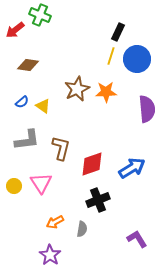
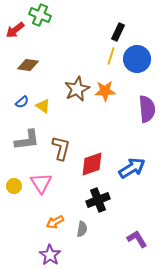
orange star: moved 1 px left, 1 px up
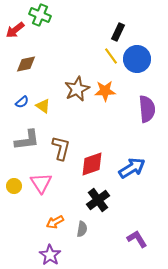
yellow line: rotated 54 degrees counterclockwise
brown diamond: moved 2 px left, 1 px up; rotated 20 degrees counterclockwise
black cross: rotated 15 degrees counterclockwise
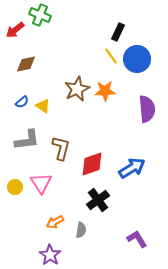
yellow circle: moved 1 px right, 1 px down
gray semicircle: moved 1 px left, 1 px down
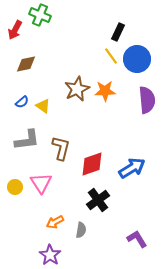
red arrow: rotated 24 degrees counterclockwise
purple semicircle: moved 9 px up
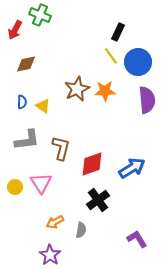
blue circle: moved 1 px right, 3 px down
blue semicircle: rotated 48 degrees counterclockwise
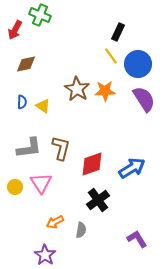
blue circle: moved 2 px down
brown star: rotated 15 degrees counterclockwise
purple semicircle: moved 3 px left, 1 px up; rotated 28 degrees counterclockwise
gray L-shape: moved 2 px right, 8 px down
purple star: moved 5 px left
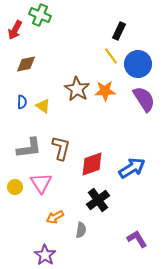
black rectangle: moved 1 px right, 1 px up
orange arrow: moved 5 px up
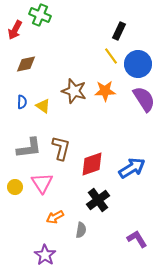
brown star: moved 3 px left, 2 px down; rotated 15 degrees counterclockwise
pink triangle: moved 1 px right
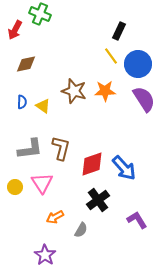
green cross: moved 1 px up
gray L-shape: moved 1 px right, 1 px down
blue arrow: moved 8 px left; rotated 80 degrees clockwise
gray semicircle: rotated 21 degrees clockwise
purple L-shape: moved 19 px up
